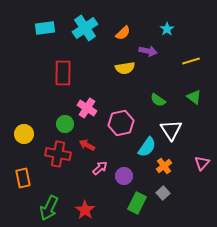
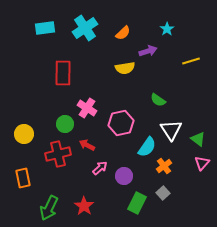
purple arrow: rotated 30 degrees counterclockwise
green triangle: moved 4 px right, 42 px down
red cross: rotated 25 degrees counterclockwise
red star: moved 1 px left, 4 px up
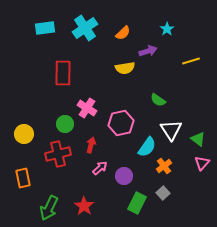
red arrow: moved 4 px right; rotated 77 degrees clockwise
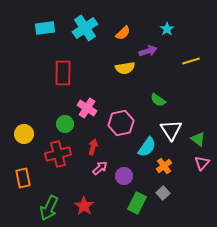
red arrow: moved 2 px right, 2 px down
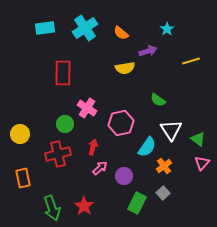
orange semicircle: moved 2 px left; rotated 84 degrees clockwise
yellow circle: moved 4 px left
green arrow: moved 3 px right; rotated 45 degrees counterclockwise
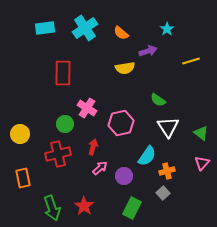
white triangle: moved 3 px left, 3 px up
green triangle: moved 3 px right, 6 px up
cyan semicircle: moved 9 px down
orange cross: moved 3 px right, 5 px down; rotated 21 degrees clockwise
green rectangle: moved 5 px left, 5 px down
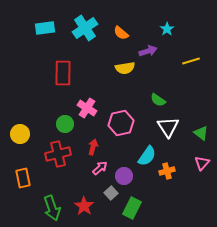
gray square: moved 52 px left
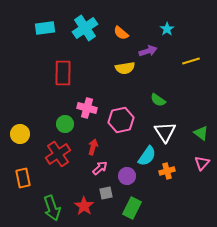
pink cross: rotated 18 degrees counterclockwise
pink hexagon: moved 3 px up
white triangle: moved 3 px left, 5 px down
red cross: rotated 20 degrees counterclockwise
purple circle: moved 3 px right
gray square: moved 5 px left; rotated 32 degrees clockwise
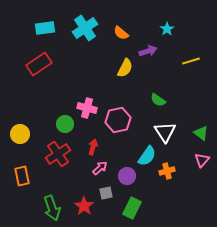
yellow semicircle: rotated 54 degrees counterclockwise
red rectangle: moved 24 px left, 9 px up; rotated 55 degrees clockwise
pink hexagon: moved 3 px left
pink triangle: moved 3 px up
orange rectangle: moved 1 px left, 2 px up
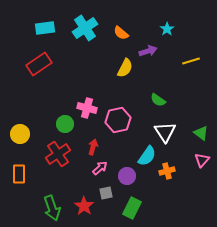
orange rectangle: moved 3 px left, 2 px up; rotated 12 degrees clockwise
